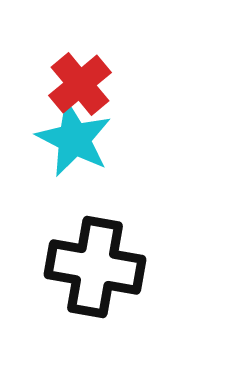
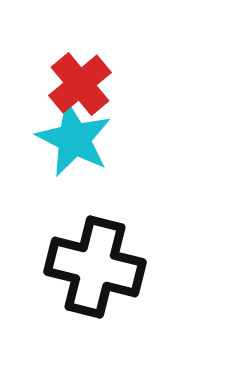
black cross: rotated 4 degrees clockwise
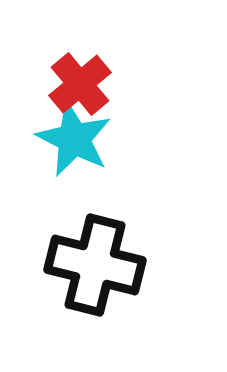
black cross: moved 2 px up
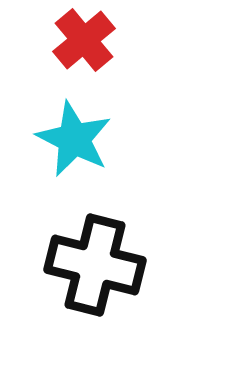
red cross: moved 4 px right, 44 px up
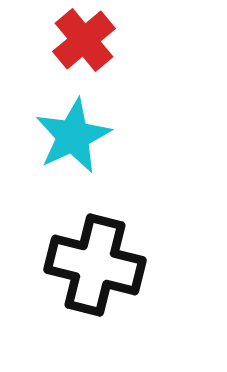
cyan star: moved 1 px left, 3 px up; rotated 20 degrees clockwise
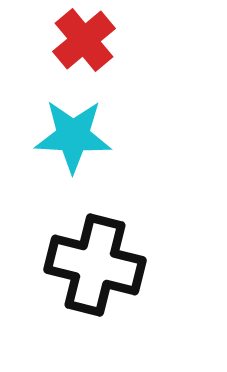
cyan star: rotated 28 degrees clockwise
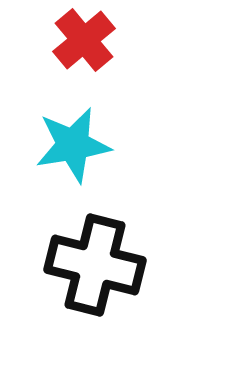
cyan star: moved 9 px down; rotated 12 degrees counterclockwise
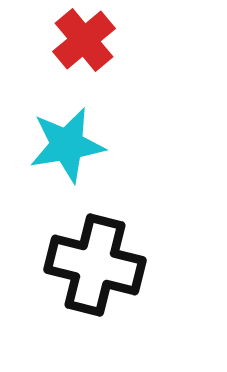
cyan star: moved 6 px left
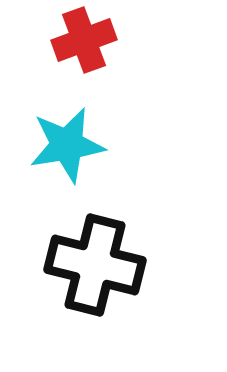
red cross: rotated 20 degrees clockwise
